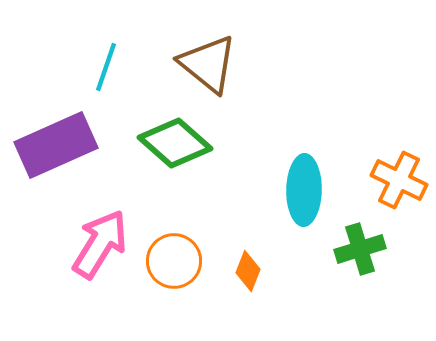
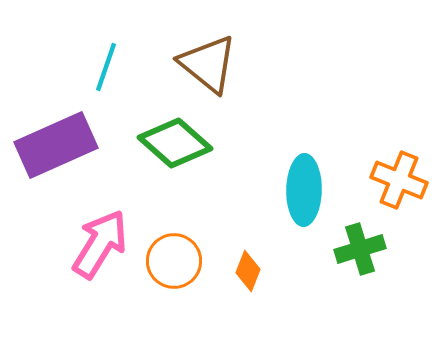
orange cross: rotated 4 degrees counterclockwise
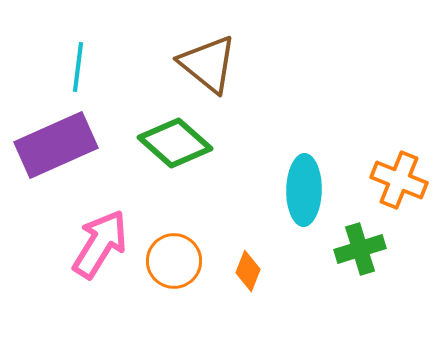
cyan line: moved 28 px left; rotated 12 degrees counterclockwise
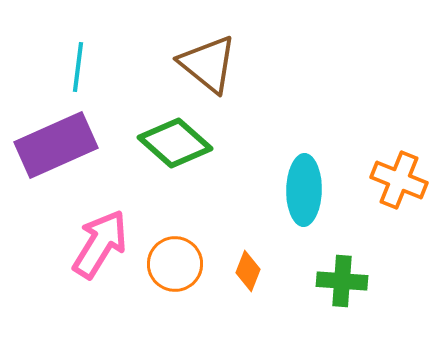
green cross: moved 18 px left, 32 px down; rotated 21 degrees clockwise
orange circle: moved 1 px right, 3 px down
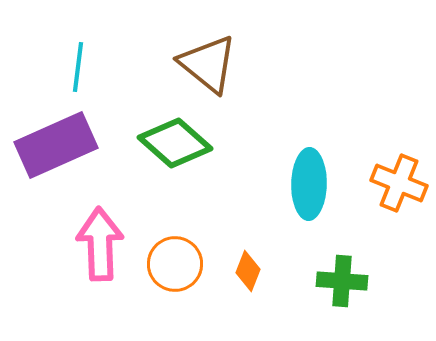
orange cross: moved 3 px down
cyan ellipse: moved 5 px right, 6 px up
pink arrow: rotated 34 degrees counterclockwise
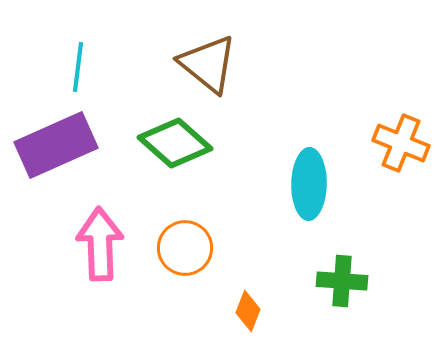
orange cross: moved 2 px right, 40 px up
orange circle: moved 10 px right, 16 px up
orange diamond: moved 40 px down
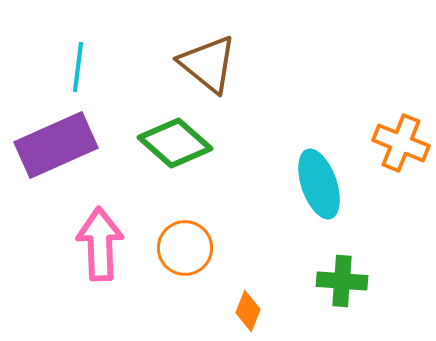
cyan ellipse: moved 10 px right; rotated 20 degrees counterclockwise
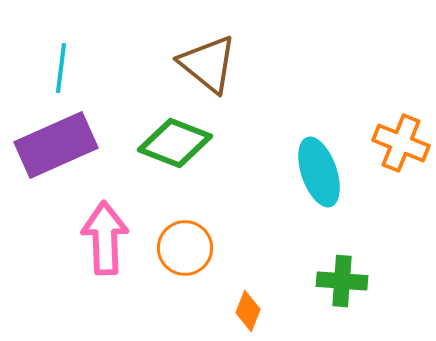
cyan line: moved 17 px left, 1 px down
green diamond: rotated 20 degrees counterclockwise
cyan ellipse: moved 12 px up
pink arrow: moved 5 px right, 6 px up
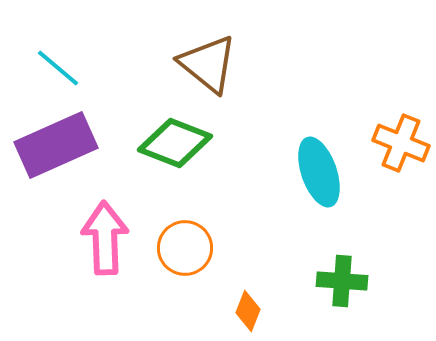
cyan line: moved 3 px left; rotated 57 degrees counterclockwise
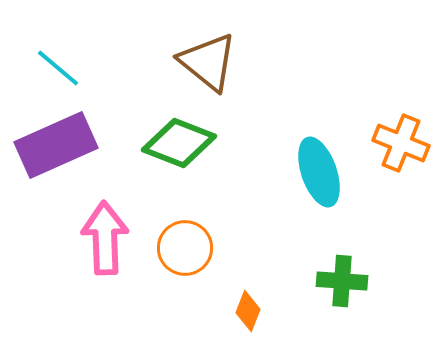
brown triangle: moved 2 px up
green diamond: moved 4 px right
